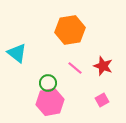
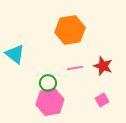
cyan triangle: moved 2 px left, 1 px down
pink line: rotated 49 degrees counterclockwise
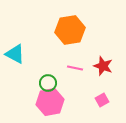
cyan triangle: rotated 10 degrees counterclockwise
pink line: rotated 21 degrees clockwise
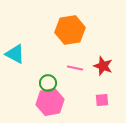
pink square: rotated 24 degrees clockwise
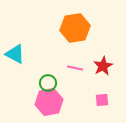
orange hexagon: moved 5 px right, 2 px up
red star: rotated 24 degrees clockwise
pink hexagon: moved 1 px left
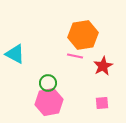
orange hexagon: moved 8 px right, 7 px down
pink line: moved 12 px up
pink square: moved 3 px down
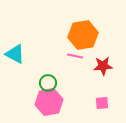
red star: rotated 24 degrees clockwise
